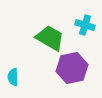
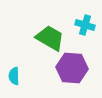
purple hexagon: rotated 16 degrees clockwise
cyan semicircle: moved 1 px right, 1 px up
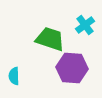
cyan cross: rotated 36 degrees clockwise
green trapezoid: moved 1 px down; rotated 12 degrees counterclockwise
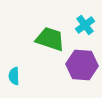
purple hexagon: moved 10 px right, 3 px up
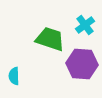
purple hexagon: moved 1 px up
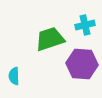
cyan cross: rotated 24 degrees clockwise
green trapezoid: rotated 36 degrees counterclockwise
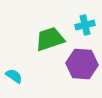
cyan semicircle: rotated 126 degrees clockwise
